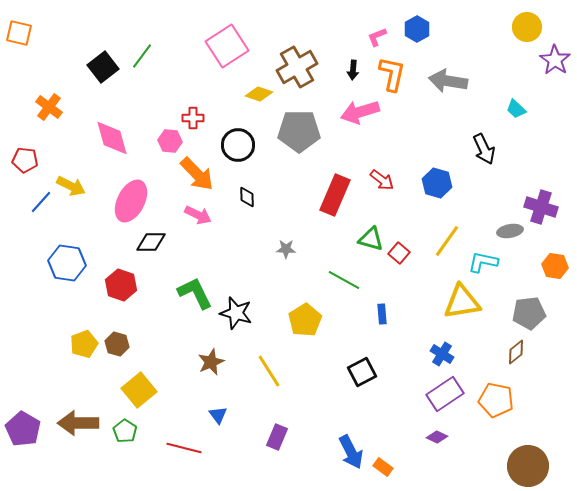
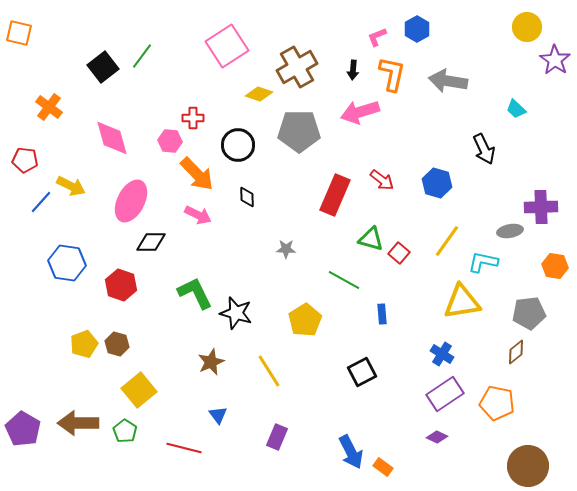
purple cross at (541, 207): rotated 20 degrees counterclockwise
orange pentagon at (496, 400): moved 1 px right, 3 px down
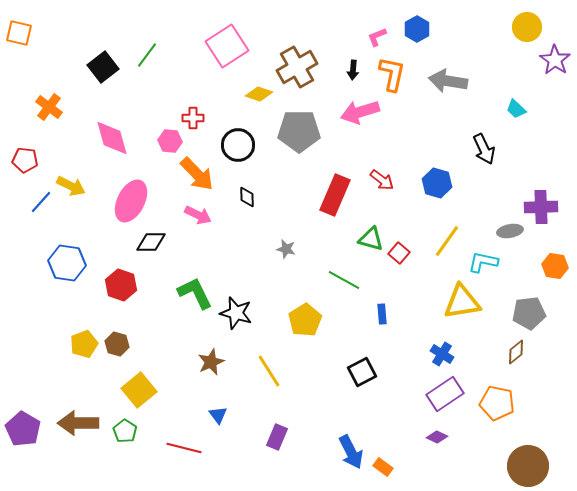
green line at (142, 56): moved 5 px right, 1 px up
gray star at (286, 249): rotated 12 degrees clockwise
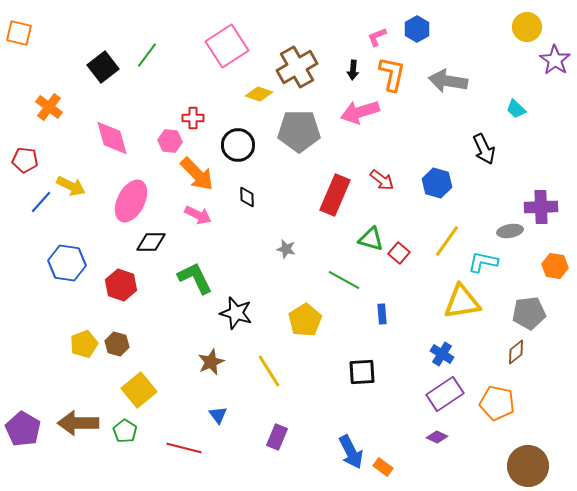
green L-shape at (195, 293): moved 15 px up
black square at (362, 372): rotated 24 degrees clockwise
